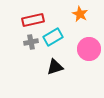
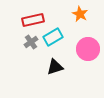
gray cross: rotated 24 degrees counterclockwise
pink circle: moved 1 px left
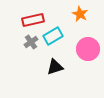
cyan rectangle: moved 1 px up
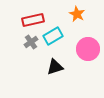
orange star: moved 3 px left
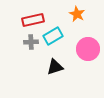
gray cross: rotated 32 degrees clockwise
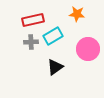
orange star: rotated 21 degrees counterclockwise
black triangle: rotated 18 degrees counterclockwise
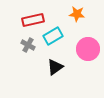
gray cross: moved 3 px left, 3 px down; rotated 32 degrees clockwise
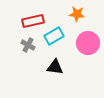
red rectangle: moved 1 px down
cyan rectangle: moved 1 px right
pink circle: moved 6 px up
black triangle: rotated 42 degrees clockwise
